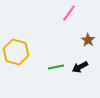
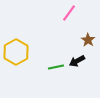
yellow hexagon: rotated 15 degrees clockwise
black arrow: moved 3 px left, 6 px up
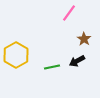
brown star: moved 4 px left, 1 px up
yellow hexagon: moved 3 px down
green line: moved 4 px left
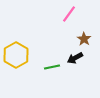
pink line: moved 1 px down
black arrow: moved 2 px left, 3 px up
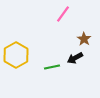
pink line: moved 6 px left
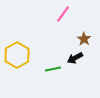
yellow hexagon: moved 1 px right
green line: moved 1 px right, 2 px down
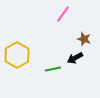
brown star: rotated 16 degrees counterclockwise
